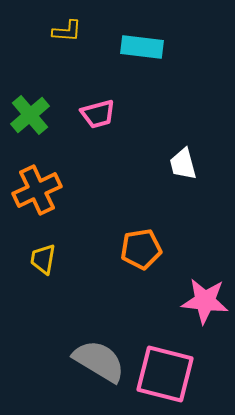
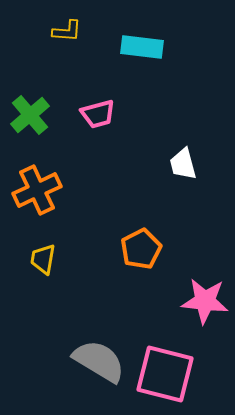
orange pentagon: rotated 18 degrees counterclockwise
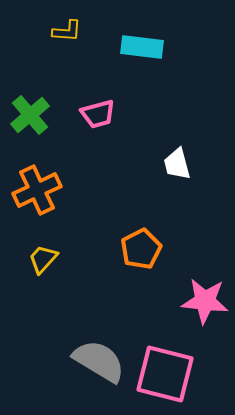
white trapezoid: moved 6 px left
yellow trapezoid: rotated 32 degrees clockwise
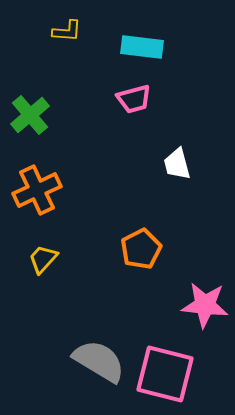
pink trapezoid: moved 36 px right, 15 px up
pink star: moved 4 px down
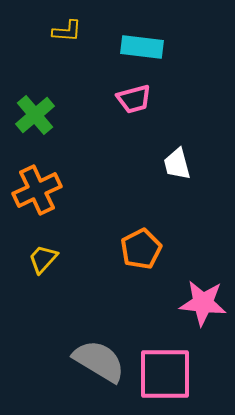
green cross: moved 5 px right
pink star: moved 2 px left, 2 px up
pink square: rotated 14 degrees counterclockwise
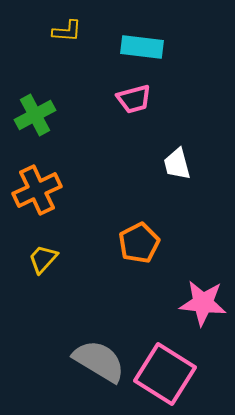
green cross: rotated 12 degrees clockwise
orange pentagon: moved 2 px left, 6 px up
pink square: rotated 32 degrees clockwise
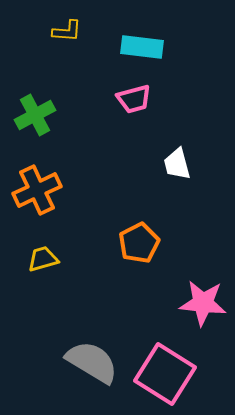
yellow trapezoid: rotated 32 degrees clockwise
gray semicircle: moved 7 px left, 1 px down
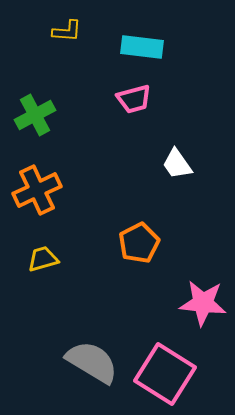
white trapezoid: rotated 20 degrees counterclockwise
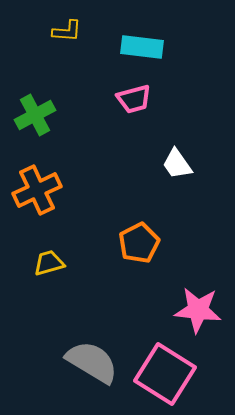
yellow trapezoid: moved 6 px right, 4 px down
pink star: moved 5 px left, 7 px down
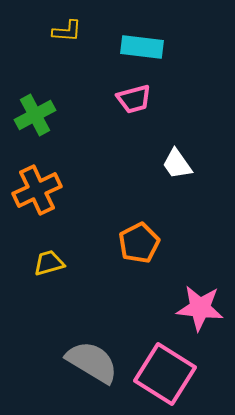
pink star: moved 2 px right, 2 px up
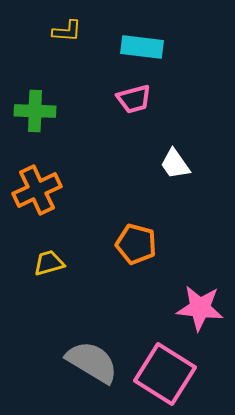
green cross: moved 4 px up; rotated 30 degrees clockwise
white trapezoid: moved 2 px left
orange pentagon: moved 3 px left, 1 px down; rotated 30 degrees counterclockwise
